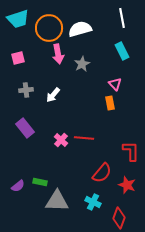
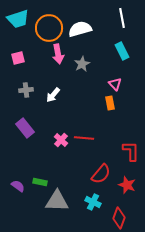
red semicircle: moved 1 px left, 1 px down
purple semicircle: rotated 104 degrees counterclockwise
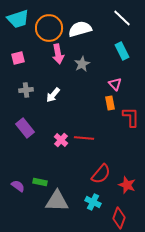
white line: rotated 36 degrees counterclockwise
red L-shape: moved 34 px up
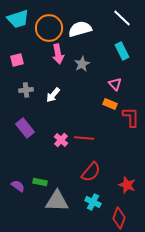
pink square: moved 1 px left, 2 px down
orange rectangle: moved 1 px down; rotated 56 degrees counterclockwise
red semicircle: moved 10 px left, 2 px up
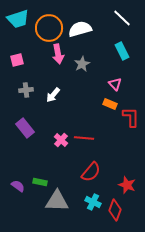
red diamond: moved 4 px left, 8 px up
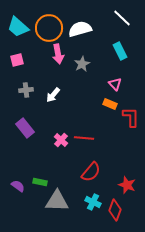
cyan trapezoid: moved 8 px down; rotated 60 degrees clockwise
cyan rectangle: moved 2 px left
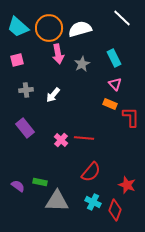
cyan rectangle: moved 6 px left, 7 px down
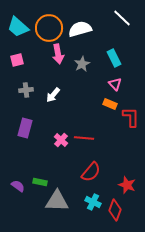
purple rectangle: rotated 54 degrees clockwise
